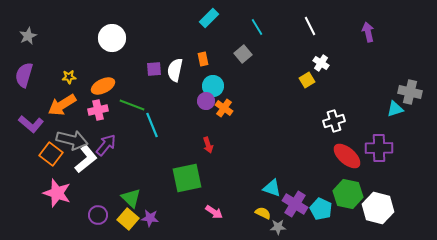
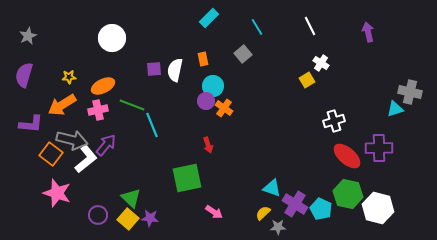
purple L-shape at (31, 124): rotated 35 degrees counterclockwise
yellow semicircle at (263, 213): rotated 70 degrees counterclockwise
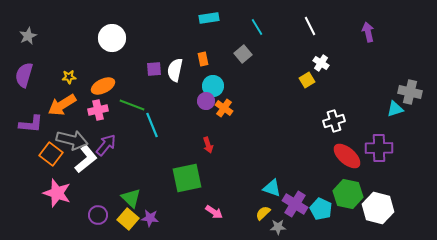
cyan rectangle at (209, 18): rotated 36 degrees clockwise
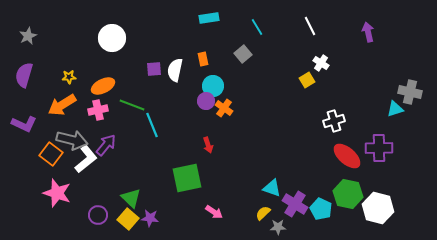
purple L-shape at (31, 124): moved 7 px left; rotated 20 degrees clockwise
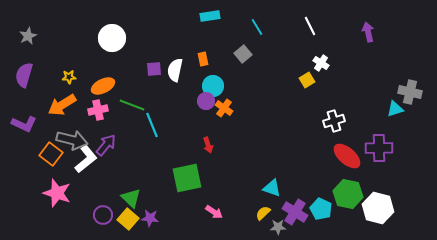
cyan rectangle at (209, 18): moved 1 px right, 2 px up
purple cross at (295, 204): moved 8 px down
purple circle at (98, 215): moved 5 px right
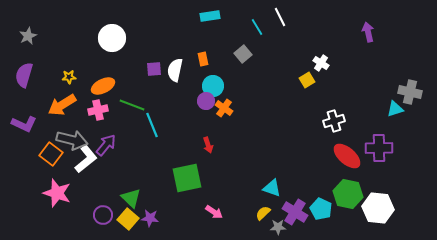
white line at (310, 26): moved 30 px left, 9 px up
white hexagon at (378, 208): rotated 8 degrees counterclockwise
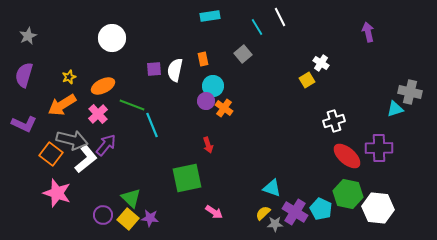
yellow star at (69, 77): rotated 16 degrees counterclockwise
pink cross at (98, 110): moved 4 px down; rotated 30 degrees counterclockwise
gray star at (278, 227): moved 3 px left, 3 px up
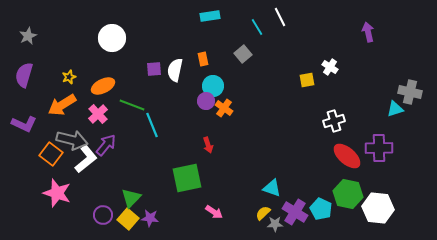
white cross at (321, 63): moved 9 px right, 4 px down
yellow square at (307, 80): rotated 21 degrees clockwise
green triangle at (131, 198): rotated 30 degrees clockwise
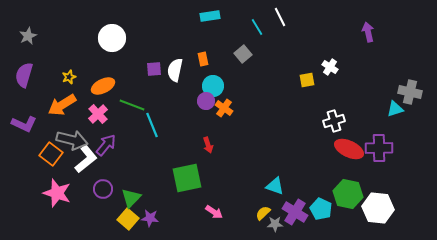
red ellipse at (347, 156): moved 2 px right, 7 px up; rotated 16 degrees counterclockwise
cyan triangle at (272, 188): moved 3 px right, 2 px up
purple circle at (103, 215): moved 26 px up
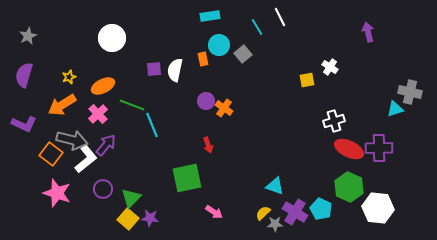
cyan circle at (213, 86): moved 6 px right, 41 px up
green hexagon at (348, 194): moved 1 px right, 7 px up; rotated 12 degrees clockwise
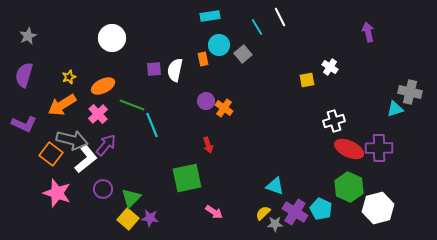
white hexagon at (378, 208): rotated 20 degrees counterclockwise
